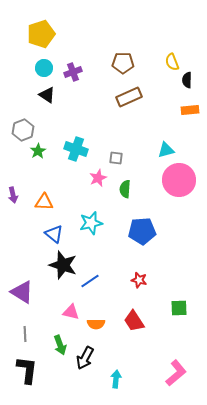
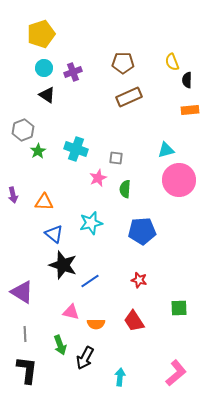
cyan arrow: moved 4 px right, 2 px up
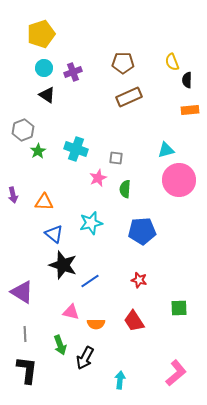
cyan arrow: moved 3 px down
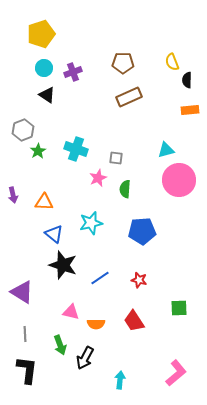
blue line: moved 10 px right, 3 px up
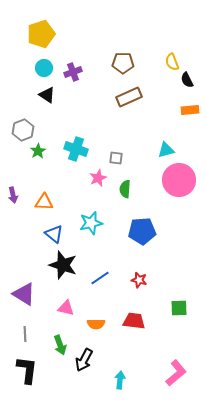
black semicircle: rotated 28 degrees counterclockwise
purple triangle: moved 2 px right, 2 px down
pink triangle: moved 5 px left, 4 px up
red trapezoid: rotated 130 degrees clockwise
black arrow: moved 1 px left, 2 px down
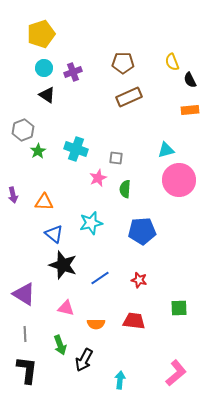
black semicircle: moved 3 px right
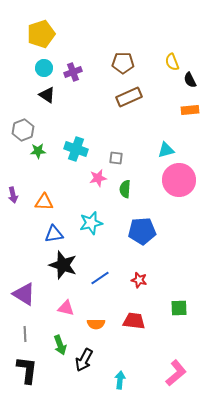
green star: rotated 28 degrees clockwise
pink star: rotated 12 degrees clockwise
blue triangle: rotated 48 degrees counterclockwise
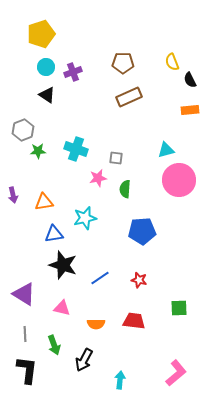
cyan circle: moved 2 px right, 1 px up
orange triangle: rotated 12 degrees counterclockwise
cyan star: moved 6 px left, 5 px up
pink triangle: moved 4 px left
green arrow: moved 6 px left
